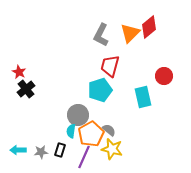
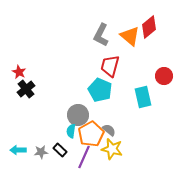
orange triangle: moved 3 px down; rotated 35 degrees counterclockwise
cyan pentagon: rotated 30 degrees counterclockwise
black rectangle: rotated 64 degrees counterclockwise
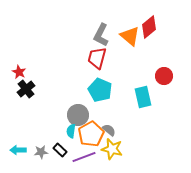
red trapezoid: moved 13 px left, 8 px up
purple line: rotated 45 degrees clockwise
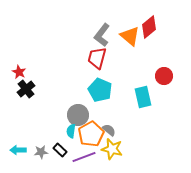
gray L-shape: moved 1 px right; rotated 10 degrees clockwise
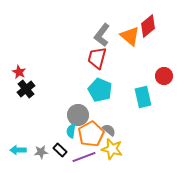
red diamond: moved 1 px left, 1 px up
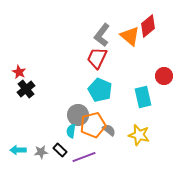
red trapezoid: rotated 10 degrees clockwise
orange pentagon: moved 2 px right, 9 px up; rotated 15 degrees clockwise
yellow star: moved 27 px right, 14 px up
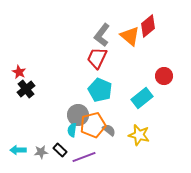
cyan rectangle: moved 1 px left, 1 px down; rotated 65 degrees clockwise
cyan semicircle: moved 1 px right, 1 px up
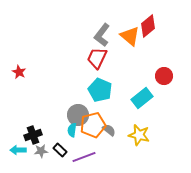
black cross: moved 7 px right, 46 px down; rotated 18 degrees clockwise
gray star: moved 1 px up
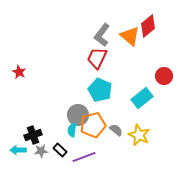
gray semicircle: moved 7 px right
yellow star: rotated 10 degrees clockwise
